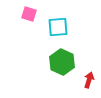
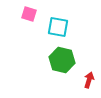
cyan square: rotated 15 degrees clockwise
green hexagon: moved 2 px up; rotated 10 degrees counterclockwise
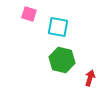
red arrow: moved 1 px right, 2 px up
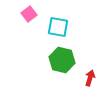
pink square: rotated 35 degrees clockwise
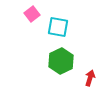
pink square: moved 3 px right
green hexagon: moved 1 px left, 1 px down; rotated 20 degrees clockwise
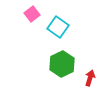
cyan square: rotated 25 degrees clockwise
green hexagon: moved 1 px right, 3 px down
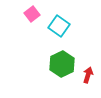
cyan square: moved 1 px right, 1 px up
red arrow: moved 2 px left, 3 px up
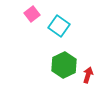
green hexagon: moved 2 px right, 1 px down
